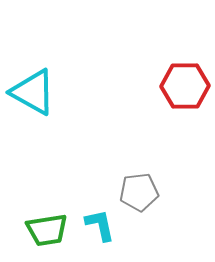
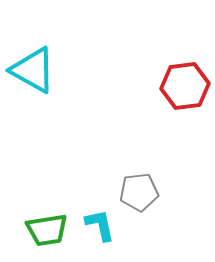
red hexagon: rotated 6 degrees counterclockwise
cyan triangle: moved 22 px up
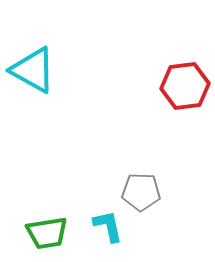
gray pentagon: moved 2 px right; rotated 9 degrees clockwise
cyan L-shape: moved 8 px right, 1 px down
green trapezoid: moved 3 px down
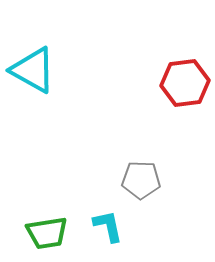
red hexagon: moved 3 px up
gray pentagon: moved 12 px up
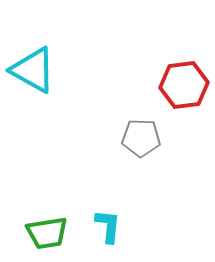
red hexagon: moved 1 px left, 2 px down
gray pentagon: moved 42 px up
cyan L-shape: rotated 18 degrees clockwise
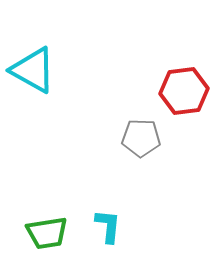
red hexagon: moved 6 px down
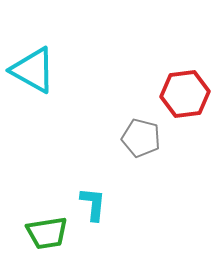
red hexagon: moved 1 px right, 3 px down
gray pentagon: rotated 12 degrees clockwise
cyan L-shape: moved 15 px left, 22 px up
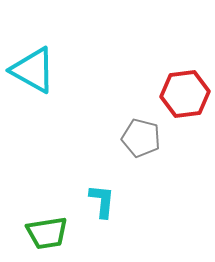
cyan L-shape: moved 9 px right, 3 px up
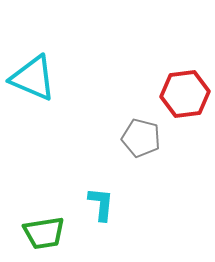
cyan triangle: moved 8 px down; rotated 6 degrees counterclockwise
cyan L-shape: moved 1 px left, 3 px down
green trapezoid: moved 3 px left
